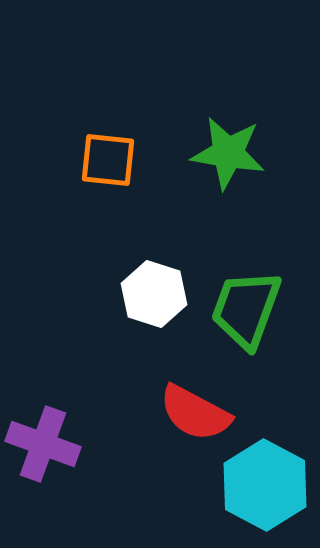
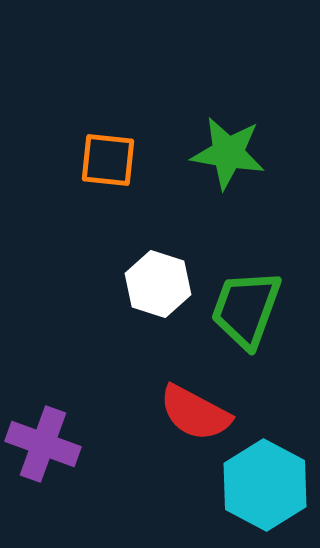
white hexagon: moved 4 px right, 10 px up
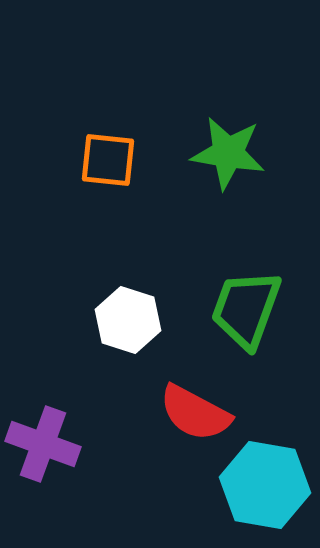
white hexagon: moved 30 px left, 36 px down
cyan hexagon: rotated 18 degrees counterclockwise
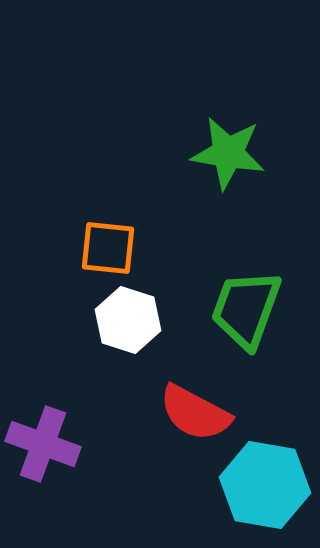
orange square: moved 88 px down
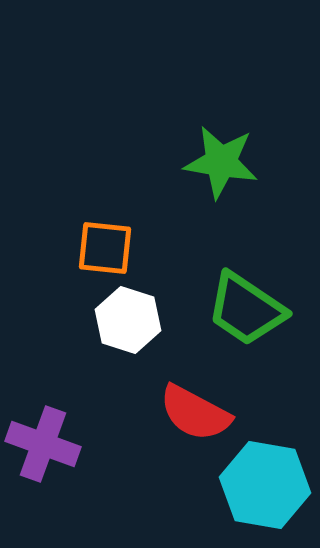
green star: moved 7 px left, 9 px down
orange square: moved 3 px left
green trapezoid: rotated 76 degrees counterclockwise
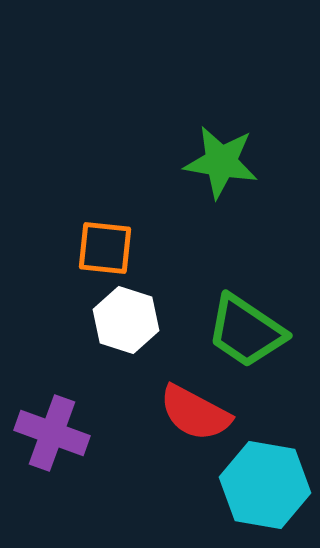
green trapezoid: moved 22 px down
white hexagon: moved 2 px left
purple cross: moved 9 px right, 11 px up
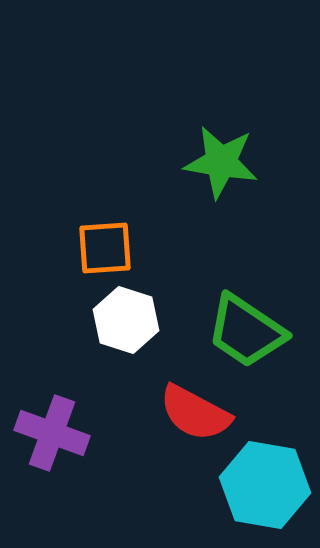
orange square: rotated 10 degrees counterclockwise
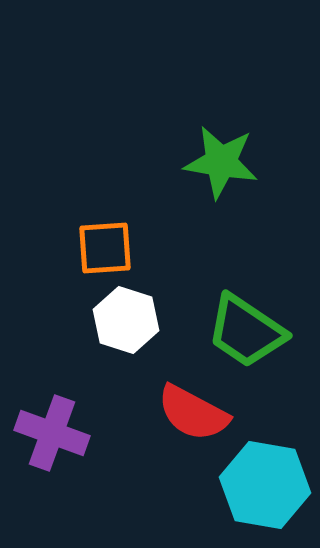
red semicircle: moved 2 px left
